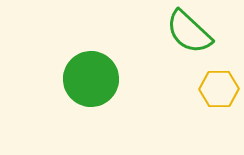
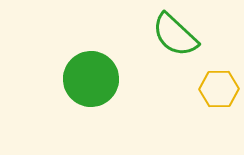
green semicircle: moved 14 px left, 3 px down
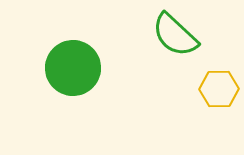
green circle: moved 18 px left, 11 px up
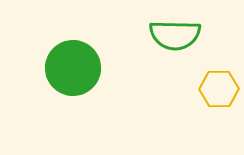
green semicircle: rotated 42 degrees counterclockwise
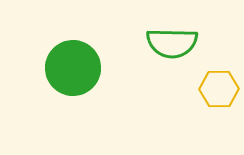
green semicircle: moved 3 px left, 8 px down
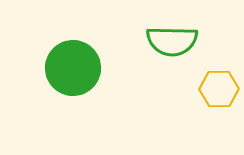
green semicircle: moved 2 px up
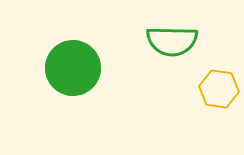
yellow hexagon: rotated 9 degrees clockwise
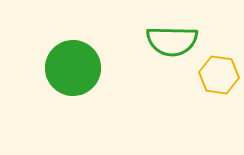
yellow hexagon: moved 14 px up
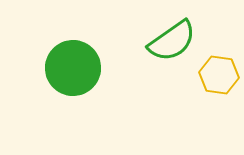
green semicircle: rotated 36 degrees counterclockwise
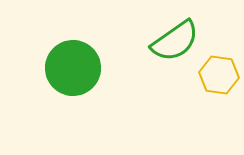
green semicircle: moved 3 px right
